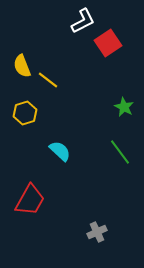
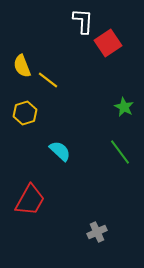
white L-shape: rotated 60 degrees counterclockwise
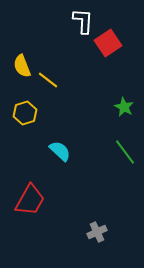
green line: moved 5 px right
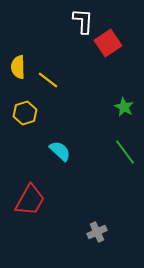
yellow semicircle: moved 4 px left, 1 px down; rotated 20 degrees clockwise
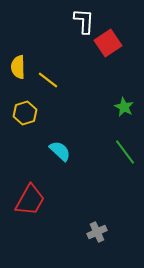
white L-shape: moved 1 px right
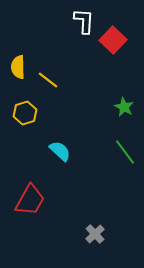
red square: moved 5 px right, 3 px up; rotated 12 degrees counterclockwise
gray cross: moved 2 px left, 2 px down; rotated 18 degrees counterclockwise
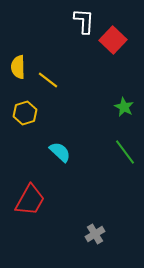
cyan semicircle: moved 1 px down
gray cross: rotated 12 degrees clockwise
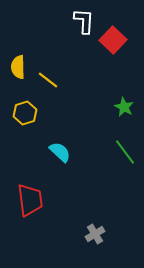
red trapezoid: rotated 36 degrees counterclockwise
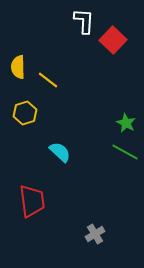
green star: moved 2 px right, 16 px down
green line: rotated 24 degrees counterclockwise
red trapezoid: moved 2 px right, 1 px down
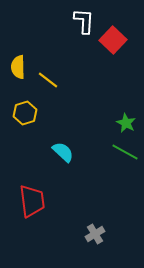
cyan semicircle: moved 3 px right
